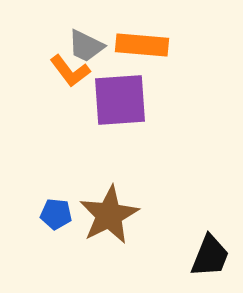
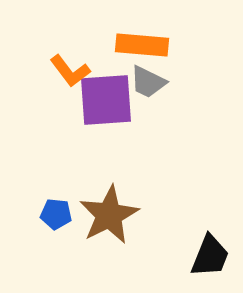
gray trapezoid: moved 62 px right, 36 px down
purple square: moved 14 px left
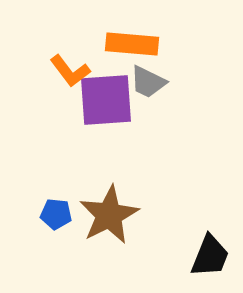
orange rectangle: moved 10 px left, 1 px up
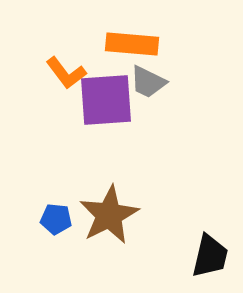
orange L-shape: moved 4 px left, 2 px down
blue pentagon: moved 5 px down
black trapezoid: rotated 9 degrees counterclockwise
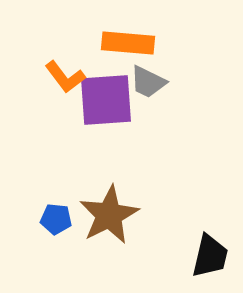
orange rectangle: moved 4 px left, 1 px up
orange L-shape: moved 1 px left, 4 px down
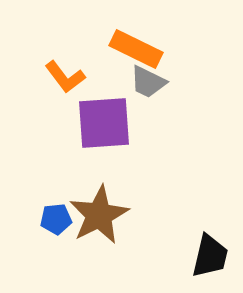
orange rectangle: moved 8 px right, 6 px down; rotated 21 degrees clockwise
purple square: moved 2 px left, 23 px down
brown star: moved 10 px left
blue pentagon: rotated 12 degrees counterclockwise
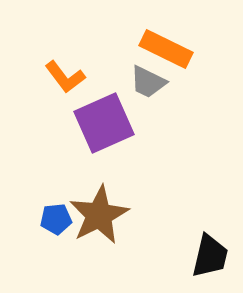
orange rectangle: moved 30 px right
purple square: rotated 20 degrees counterclockwise
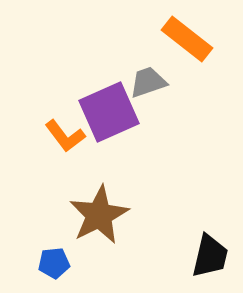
orange rectangle: moved 21 px right, 10 px up; rotated 12 degrees clockwise
orange L-shape: moved 59 px down
gray trapezoid: rotated 135 degrees clockwise
purple square: moved 5 px right, 11 px up
blue pentagon: moved 2 px left, 44 px down
